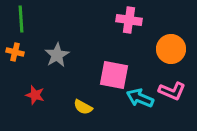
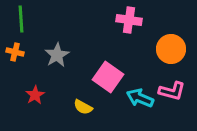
pink square: moved 6 px left, 2 px down; rotated 24 degrees clockwise
pink L-shape: rotated 8 degrees counterclockwise
red star: rotated 24 degrees clockwise
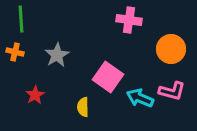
yellow semicircle: rotated 60 degrees clockwise
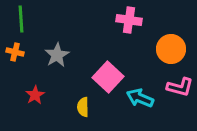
pink square: rotated 8 degrees clockwise
pink L-shape: moved 8 px right, 4 px up
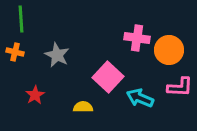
pink cross: moved 8 px right, 18 px down
orange circle: moved 2 px left, 1 px down
gray star: rotated 15 degrees counterclockwise
pink L-shape: rotated 12 degrees counterclockwise
yellow semicircle: rotated 90 degrees clockwise
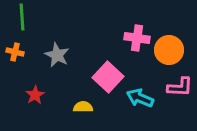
green line: moved 1 px right, 2 px up
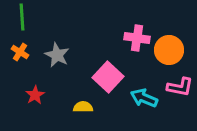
orange cross: moved 5 px right; rotated 18 degrees clockwise
pink L-shape: rotated 8 degrees clockwise
cyan arrow: moved 4 px right
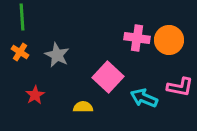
orange circle: moved 10 px up
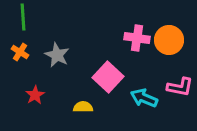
green line: moved 1 px right
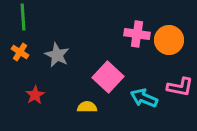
pink cross: moved 4 px up
yellow semicircle: moved 4 px right
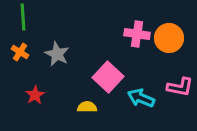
orange circle: moved 2 px up
gray star: moved 1 px up
cyan arrow: moved 3 px left
